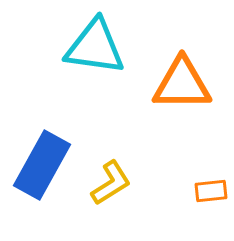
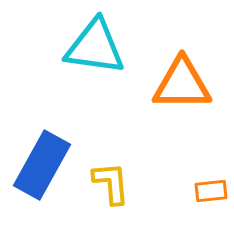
yellow L-shape: rotated 63 degrees counterclockwise
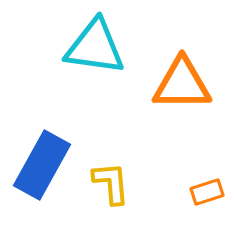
orange rectangle: moved 4 px left, 1 px down; rotated 12 degrees counterclockwise
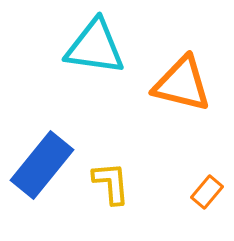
orange triangle: rotated 14 degrees clockwise
blue rectangle: rotated 10 degrees clockwise
orange rectangle: rotated 32 degrees counterclockwise
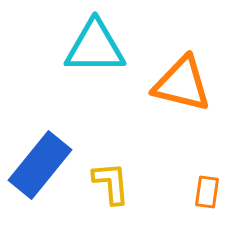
cyan triangle: rotated 8 degrees counterclockwise
blue rectangle: moved 2 px left
orange rectangle: rotated 32 degrees counterclockwise
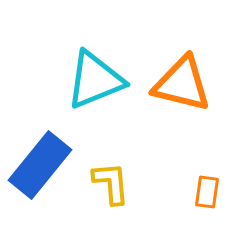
cyan triangle: moved 33 px down; rotated 22 degrees counterclockwise
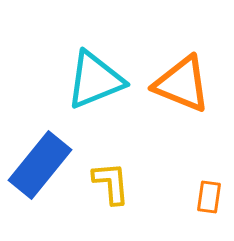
orange triangle: rotated 8 degrees clockwise
orange rectangle: moved 2 px right, 5 px down
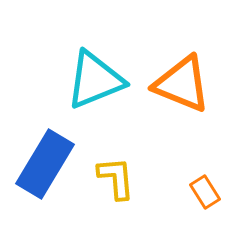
blue rectangle: moved 5 px right, 1 px up; rotated 8 degrees counterclockwise
yellow L-shape: moved 5 px right, 5 px up
orange rectangle: moved 4 px left, 5 px up; rotated 40 degrees counterclockwise
